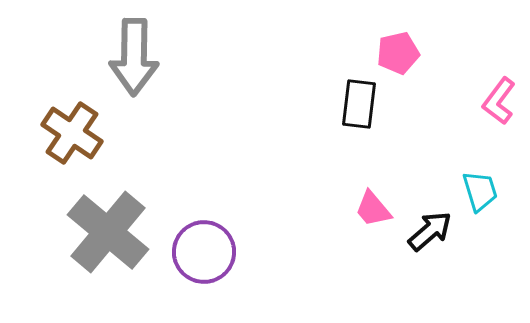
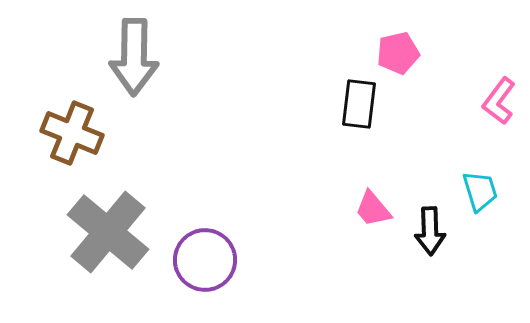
brown cross: rotated 12 degrees counterclockwise
black arrow: rotated 129 degrees clockwise
purple circle: moved 1 px right, 8 px down
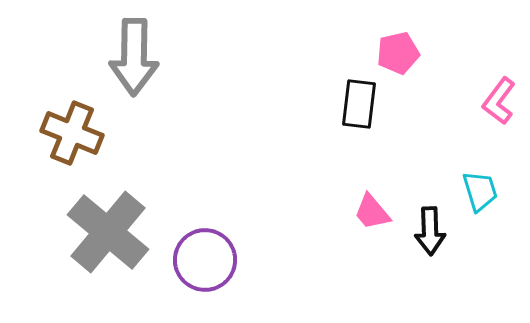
pink trapezoid: moved 1 px left, 3 px down
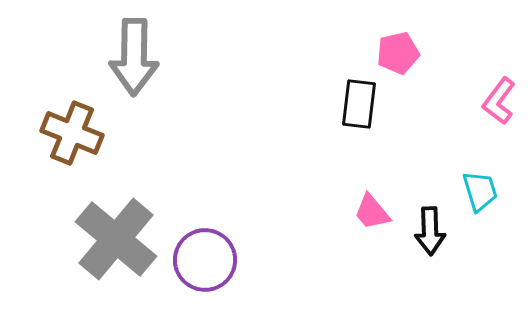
gray cross: moved 8 px right, 7 px down
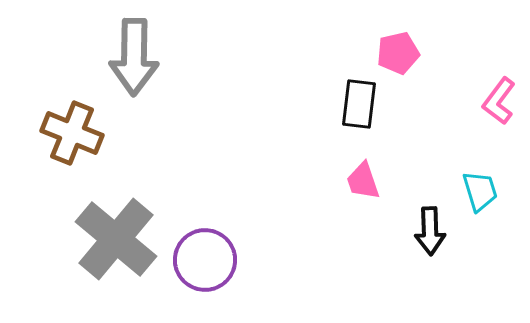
pink trapezoid: moved 9 px left, 31 px up; rotated 21 degrees clockwise
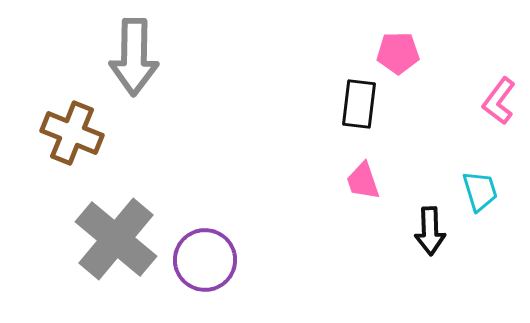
pink pentagon: rotated 12 degrees clockwise
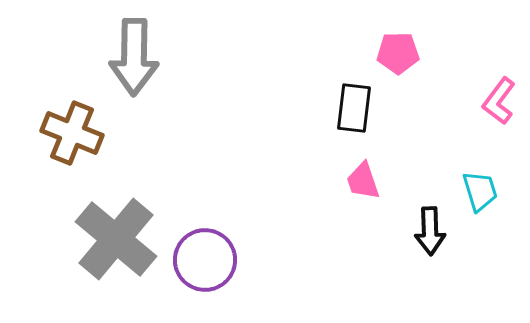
black rectangle: moved 5 px left, 4 px down
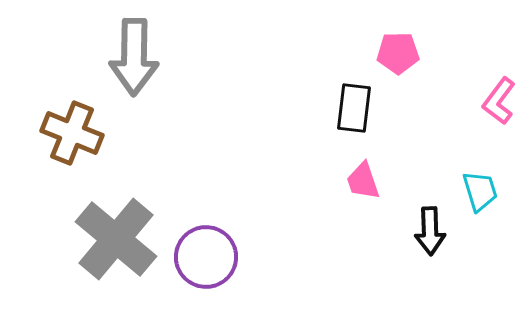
purple circle: moved 1 px right, 3 px up
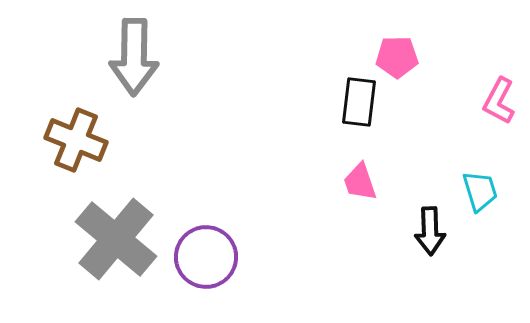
pink pentagon: moved 1 px left, 4 px down
pink L-shape: rotated 9 degrees counterclockwise
black rectangle: moved 5 px right, 6 px up
brown cross: moved 4 px right, 7 px down
pink trapezoid: moved 3 px left, 1 px down
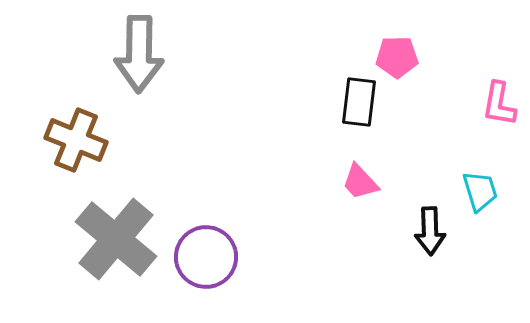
gray arrow: moved 5 px right, 3 px up
pink L-shape: moved 3 px down; rotated 18 degrees counterclockwise
pink trapezoid: rotated 24 degrees counterclockwise
